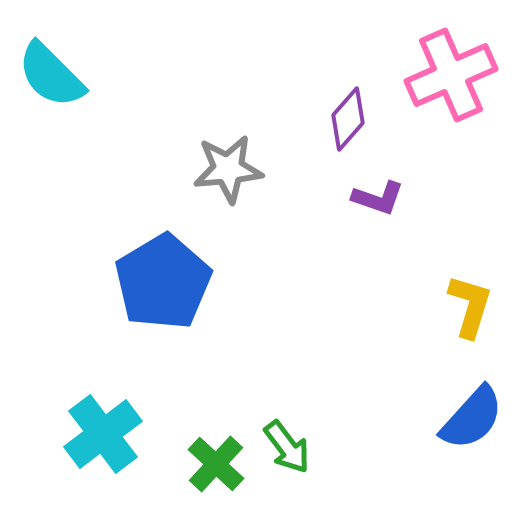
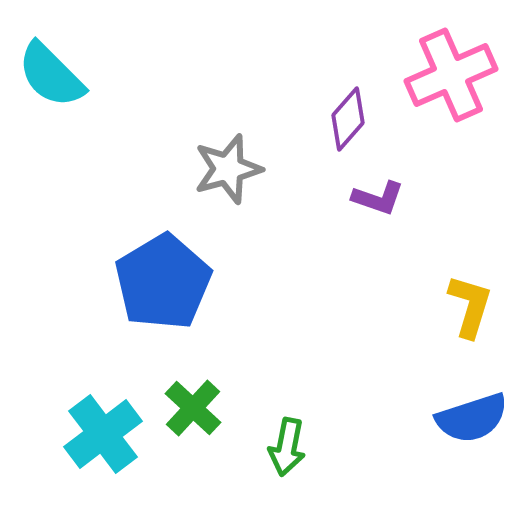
gray star: rotated 10 degrees counterclockwise
blue semicircle: rotated 30 degrees clockwise
green arrow: rotated 48 degrees clockwise
green cross: moved 23 px left, 56 px up
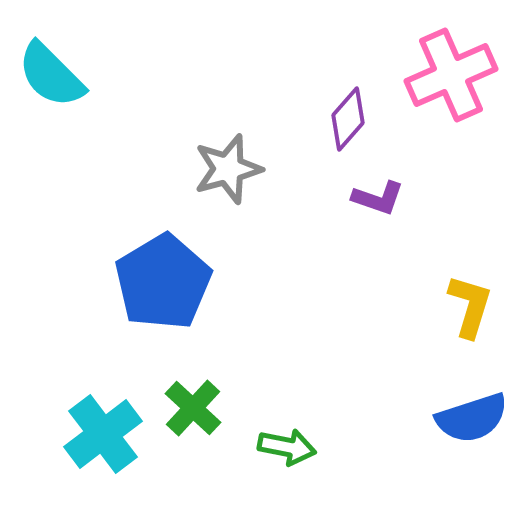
green arrow: rotated 90 degrees counterclockwise
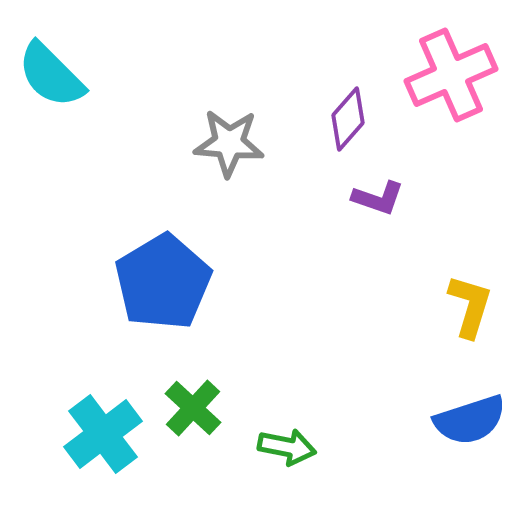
gray star: moved 1 px right, 26 px up; rotated 20 degrees clockwise
blue semicircle: moved 2 px left, 2 px down
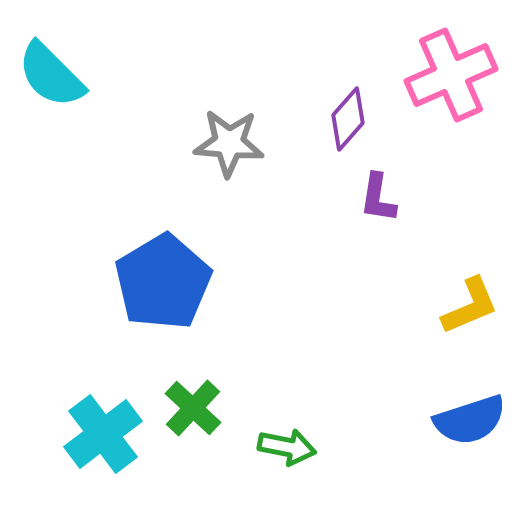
purple L-shape: rotated 80 degrees clockwise
yellow L-shape: rotated 50 degrees clockwise
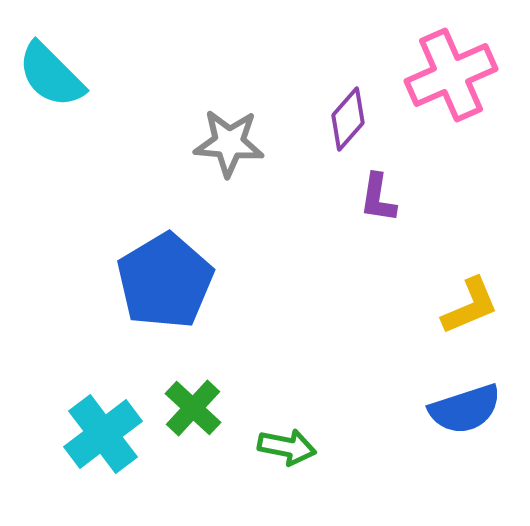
blue pentagon: moved 2 px right, 1 px up
blue semicircle: moved 5 px left, 11 px up
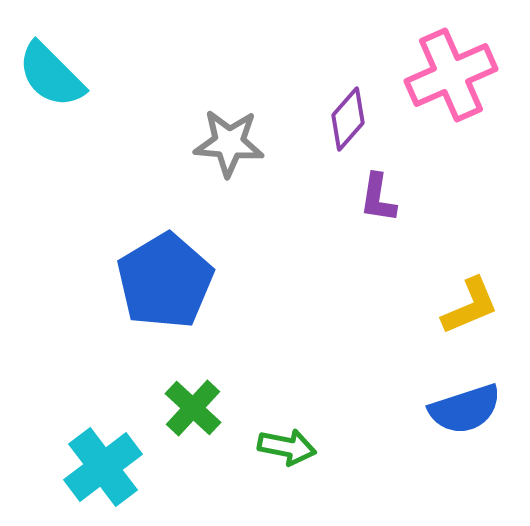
cyan cross: moved 33 px down
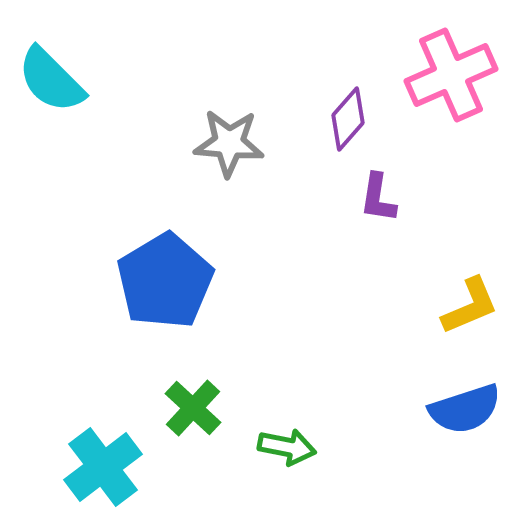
cyan semicircle: moved 5 px down
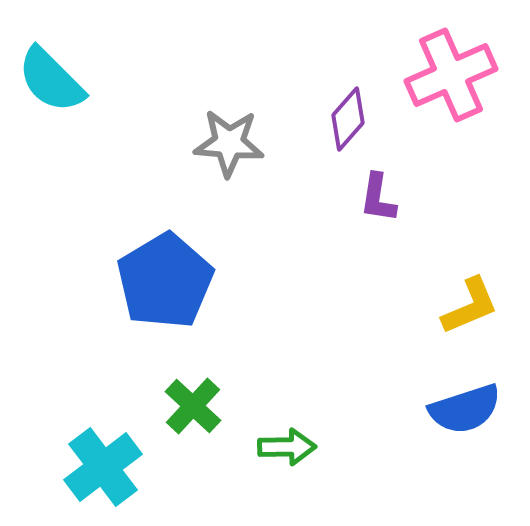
green cross: moved 2 px up
green arrow: rotated 12 degrees counterclockwise
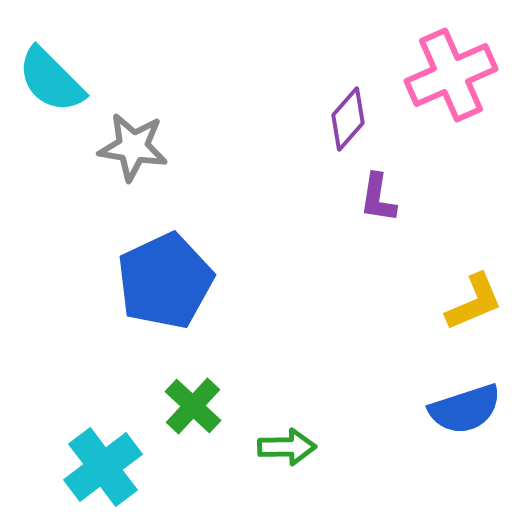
gray star: moved 96 px left, 4 px down; rotated 4 degrees clockwise
blue pentagon: rotated 6 degrees clockwise
yellow L-shape: moved 4 px right, 4 px up
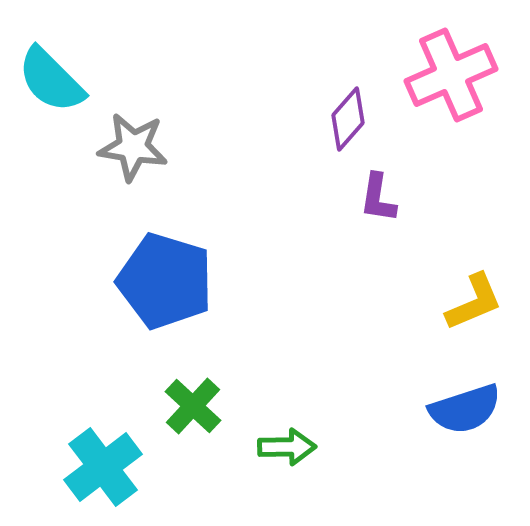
blue pentagon: rotated 30 degrees counterclockwise
